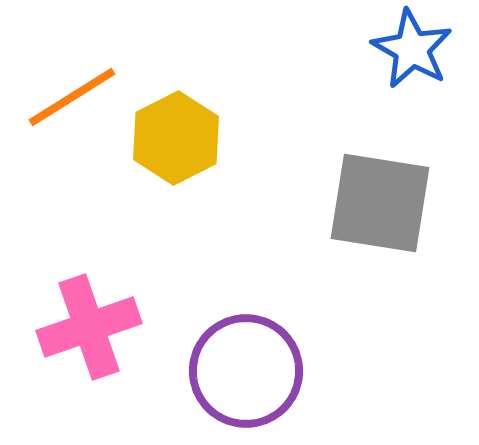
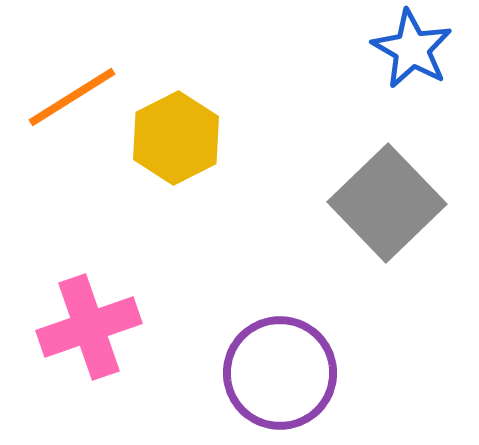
gray square: moved 7 px right; rotated 37 degrees clockwise
purple circle: moved 34 px right, 2 px down
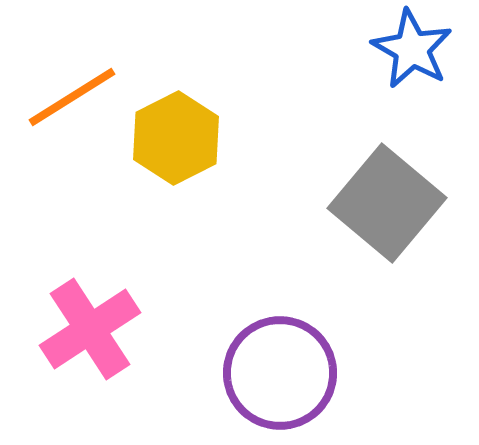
gray square: rotated 6 degrees counterclockwise
pink cross: moved 1 px right, 2 px down; rotated 14 degrees counterclockwise
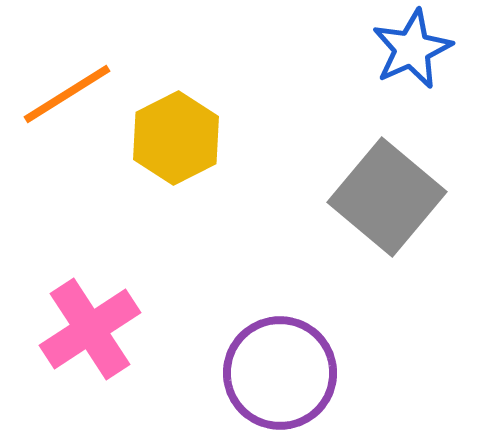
blue star: rotated 18 degrees clockwise
orange line: moved 5 px left, 3 px up
gray square: moved 6 px up
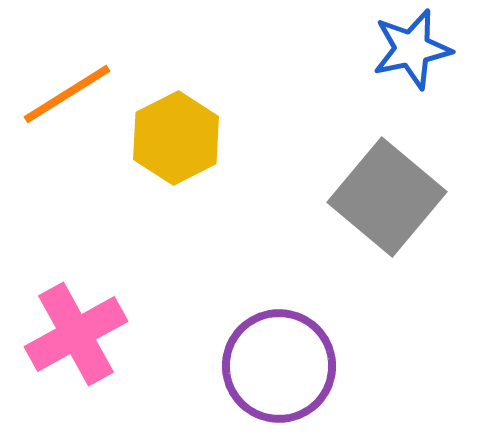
blue star: rotated 12 degrees clockwise
pink cross: moved 14 px left, 5 px down; rotated 4 degrees clockwise
purple circle: moved 1 px left, 7 px up
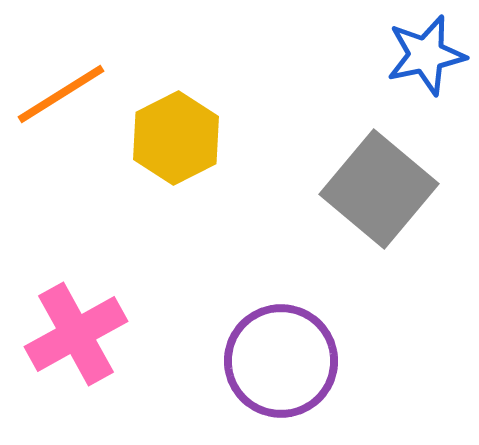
blue star: moved 14 px right, 6 px down
orange line: moved 6 px left
gray square: moved 8 px left, 8 px up
purple circle: moved 2 px right, 5 px up
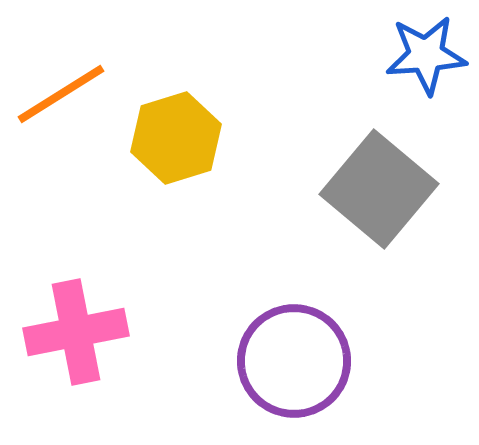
blue star: rotated 8 degrees clockwise
yellow hexagon: rotated 10 degrees clockwise
pink cross: moved 2 px up; rotated 18 degrees clockwise
purple circle: moved 13 px right
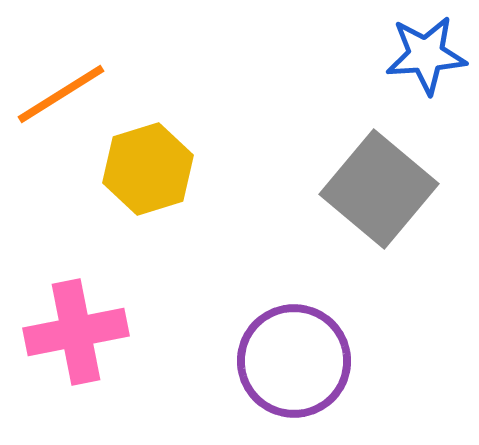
yellow hexagon: moved 28 px left, 31 px down
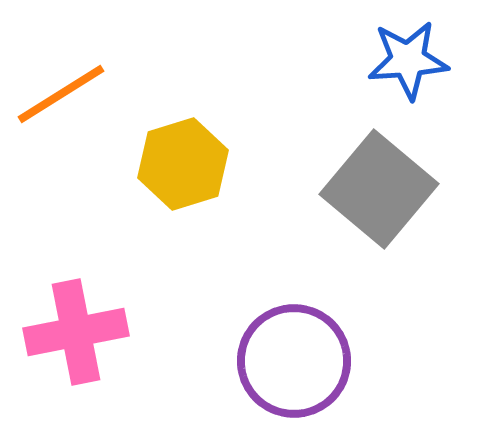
blue star: moved 18 px left, 5 px down
yellow hexagon: moved 35 px right, 5 px up
